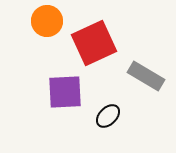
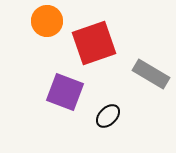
red square: rotated 6 degrees clockwise
gray rectangle: moved 5 px right, 2 px up
purple square: rotated 24 degrees clockwise
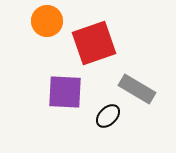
gray rectangle: moved 14 px left, 15 px down
purple square: rotated 18 degrees counterclockwise
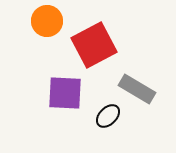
red square: moved 2 px down; rotated 9 degrees counterclockwise
purple square: moved 1 px down
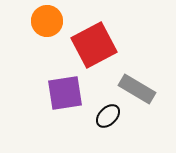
purple square: rotated 12 degrees counterclockwise
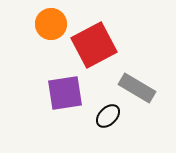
orange circle: moved 4 px right, 3 px down
gray rectangle: moved 1 px up
